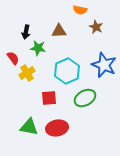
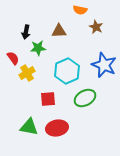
green star: rotated 14 degrees counterclockwise
red square: moved 1 px left, 1 px down
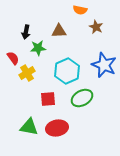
green ellipse: moved 3 px left
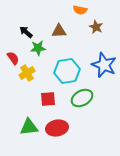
black arrow: rotated 120 degrees clockwise
cyan hexagon: rotated 15 degrees clockwise
green triangle: rotated 18 degrees counterclockwise
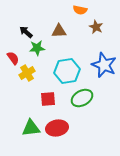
green star: moved 1 px left
green triangle: moved 2 px right, 1 px down
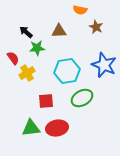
red square: moved 2 px left, 2 px down
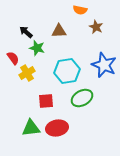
green star: rotated 21 degrees clockwise
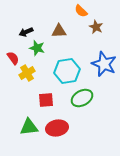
orange semicircle: moved 1 px right, 1 px down; rotated 32 degrees clockwise
black arrow: rotated 64 degrees counterclockwise
blue star: moved 1 px up
red square: moved 1 px up
green triangle: moved 2 px left, 1 px up
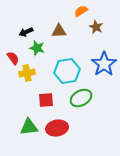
orange semicircle: rotated 104 degrees clockwise
blue star: rotated 15 degrees clockwise
yellow cross: rotated 21 degrees clockwise
green ellipse: moved 1 px left
